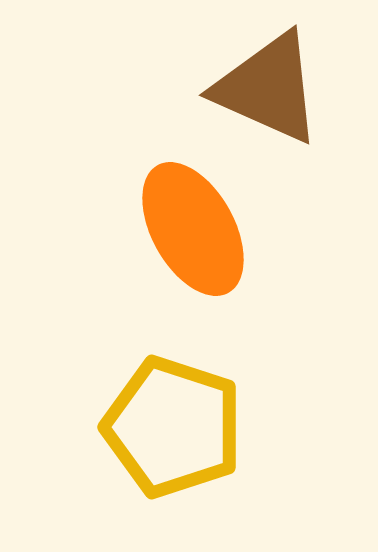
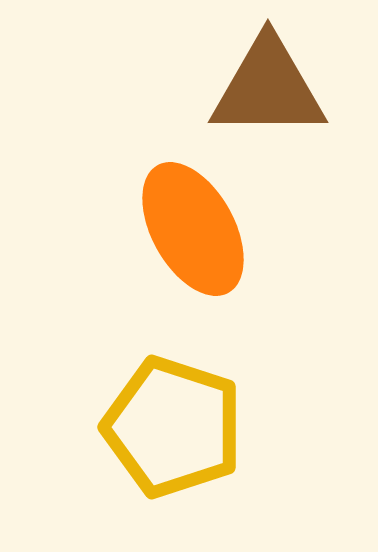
brown triangle: rotated 24 degrees counterclockwise
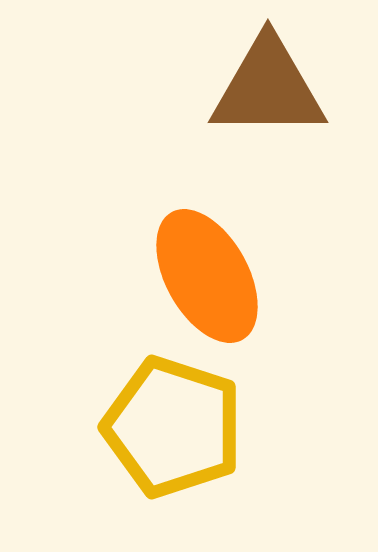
orange ellipse: moved 14 px right, 47 px down
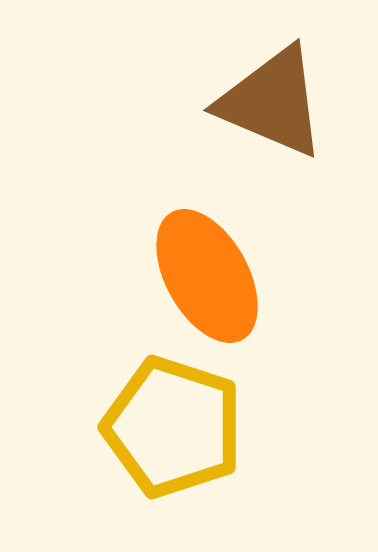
brown triangle: moved 4 px right, 14 px down; rotated 23 degrees clockwise
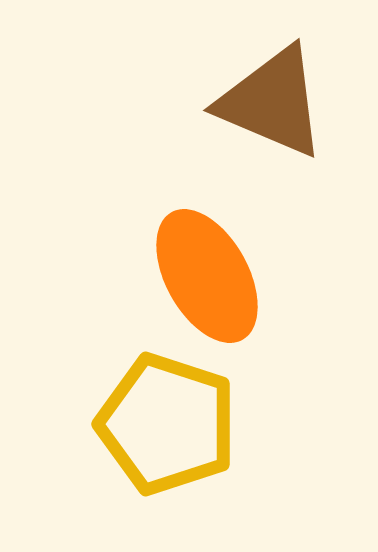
yellow pentagon: moved 6 px left, 3 px up
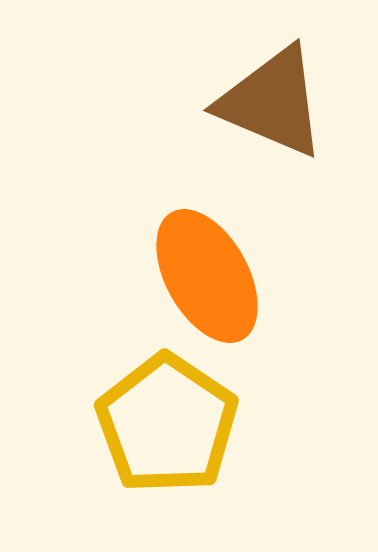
yellow pentagon: rotated 16 degrees clockwise
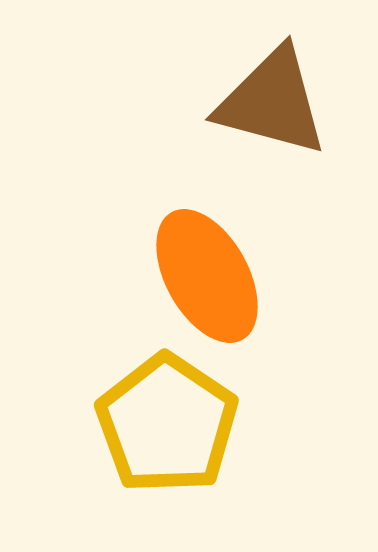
brown triangle: rotated 8 degrees counterclockwise
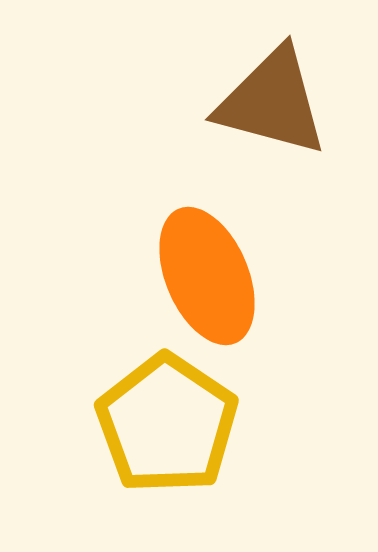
orange ellipse: rotated 6 degrees clockwise
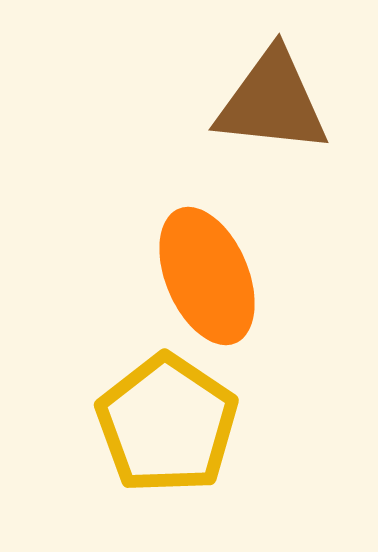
brown triangle: rotated 9 degrees counterclockwise
